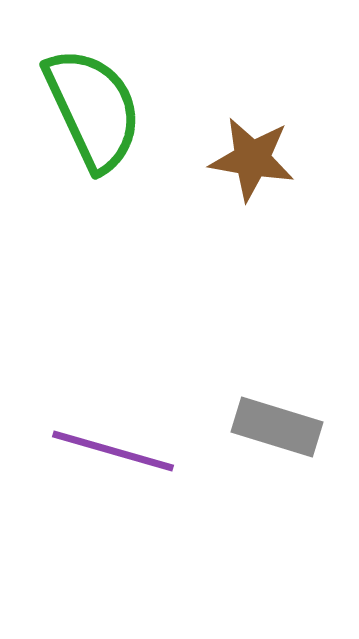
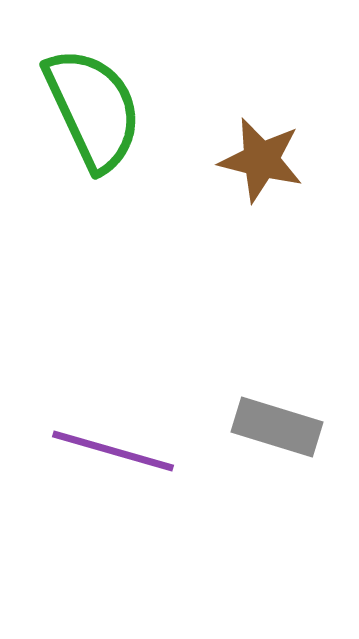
brown star: moved 9 px right, 1 px down; rotated 4 degrees clockwise
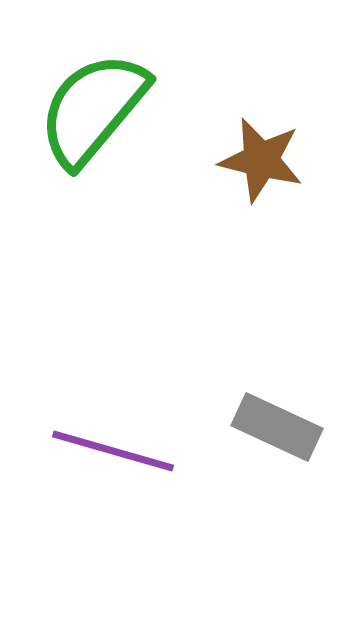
green semicircle: rotated 115 degrees counterclockwise
gray rectangle: rotated 8 degrees clockwise
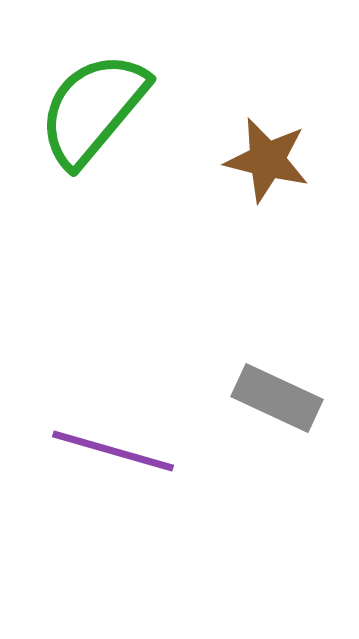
brown star: moved 6 px right
gray rectangle: moved 29 px up
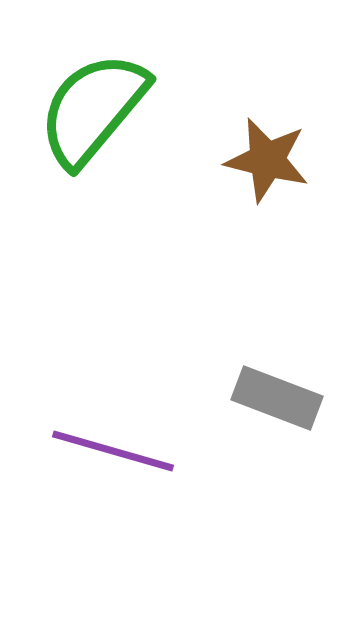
gray rectangle: rotated 4 degrees counterclockwise
